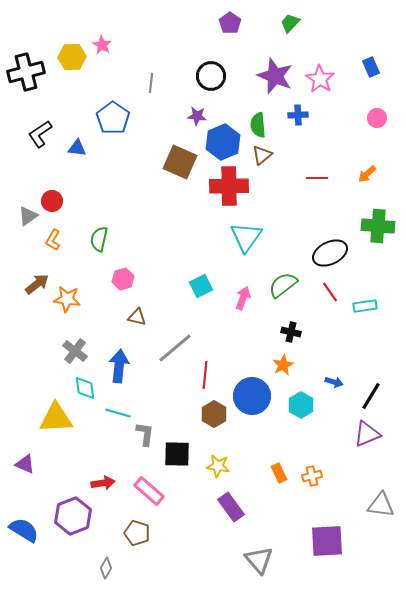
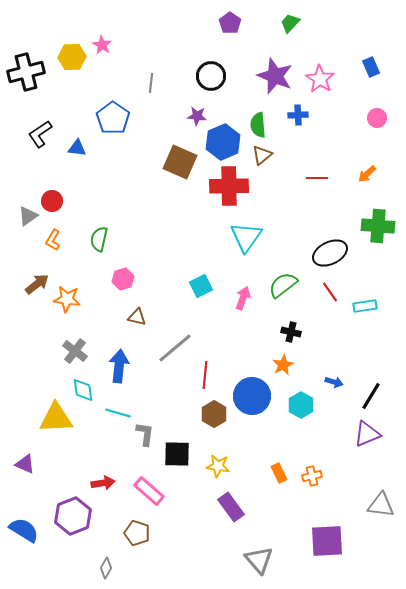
cyan diamond at (85, 388): moved 2 px left, 2 px down
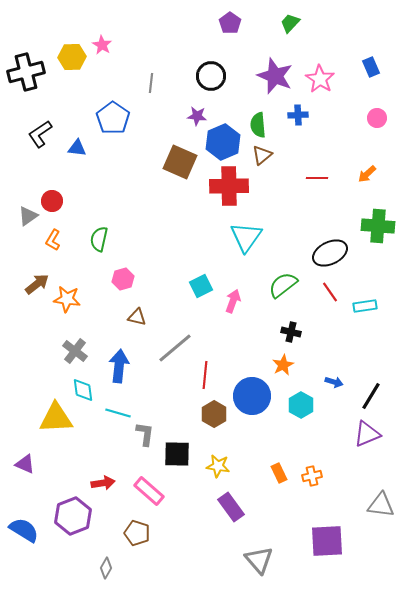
pink arrow at (243, 298): moved 10 px left, 3 px down
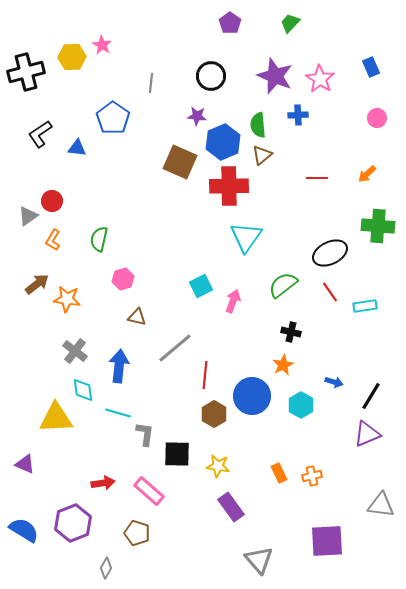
purple hexagon at (73, 516): moved 7 px down
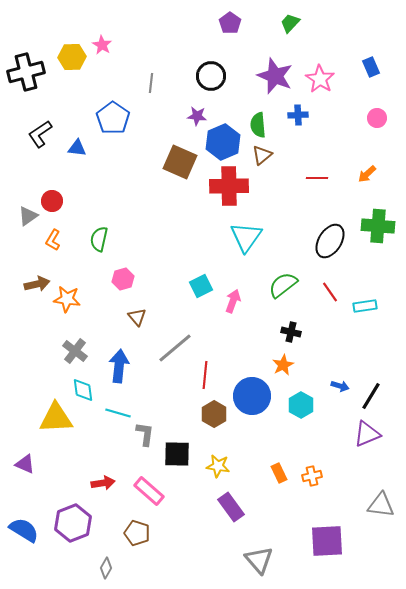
black ellipse at (330, 253): moved 12 px up; rotated 32 degrees counterclockwise
brown arrow at (37, 284): rotated 25 degrees clockwise
brown triangle at (137, 317): rotated 36 degrees clockwise
blue arrow at (334, 382): moved 6 px right, 4 px down
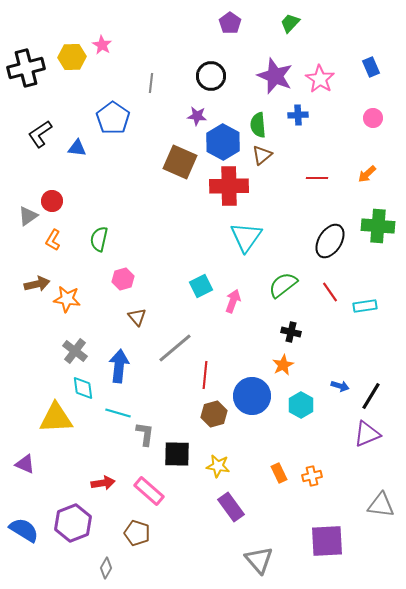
black cross at (26, 72): moved 4 px up
pink circle at (377, 118): moved 4 px left
blue hexagon at (223, 142): rotated 8 degrees counterclockwise
cyan diamond at (83, 390): moved 2 px up
brown hexagon at (214, 414): rotated 15 degrees clockwise
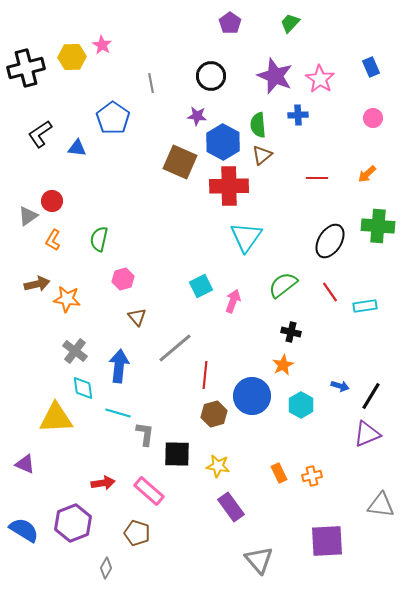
gray line at (151, 83): rotated 18 degrees counterclockwise
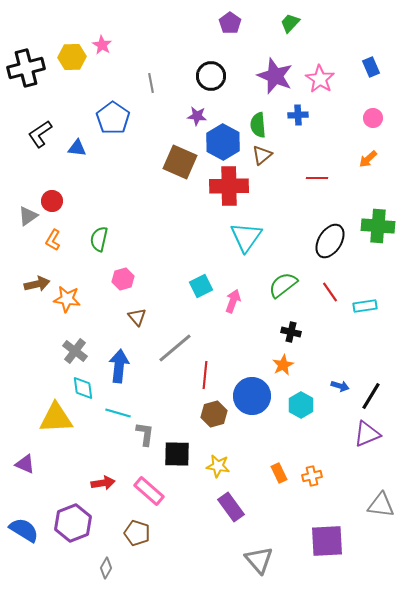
orange arrow at (367, 174): moved 1 px right, 15 px up
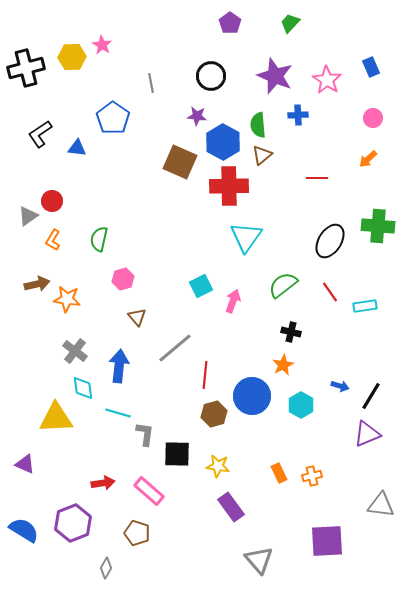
pink star at (320, 79): moved 7 px right, 1 px down
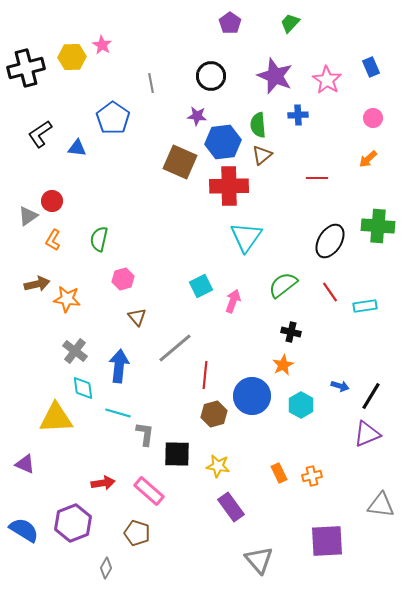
blue hexagon at (223, 142): rotated 24 degrees clockwise
